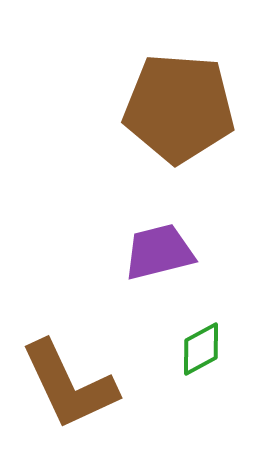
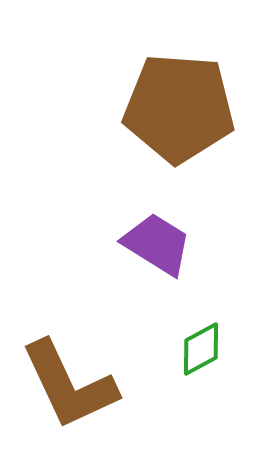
purple trapezoid: moved 2 px left, 8 px up; rotated 46 degrees clockwise
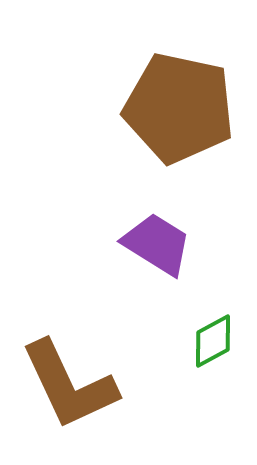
brown pentagon: rotated 8 degrees clockwise
green diamond: moved 12 px right, 8 px up
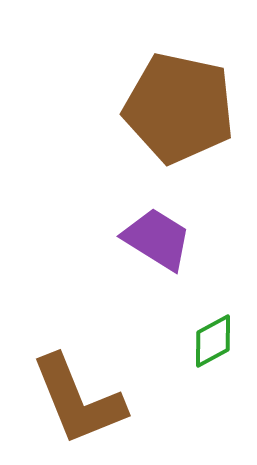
purple trapezoid: moved 5 px up
brown L-shape: moved 9 px right, 15 px down; rotated 3 degrees clockwise
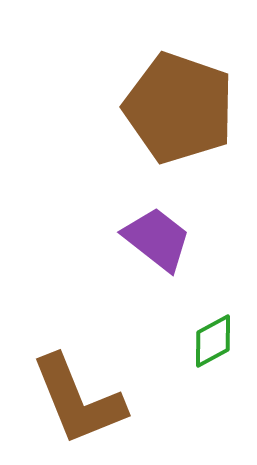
brown pentagon: rotated 7 degrees clockwise
purple trapezoid: rotated 6 degrees clockwise
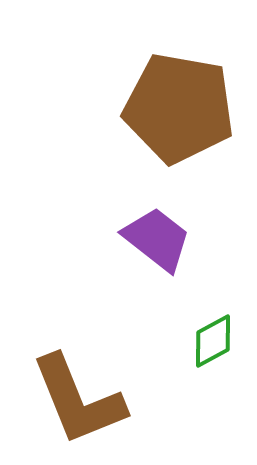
brown pentagon: rotated 9 degrees counterclockwise
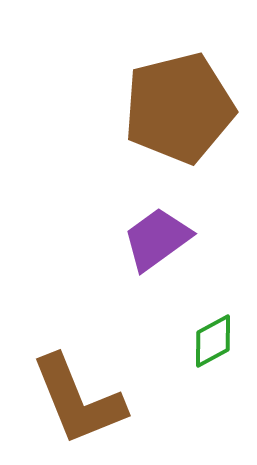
brown pentagon: rotated 24 degrees counterclockwise
purple trapezoid: rotated 74 degrees counterclockwise
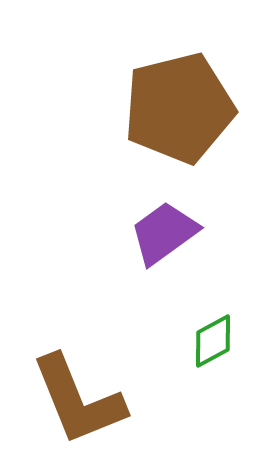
purple trapezoid: moved 7 px right, 6 px up
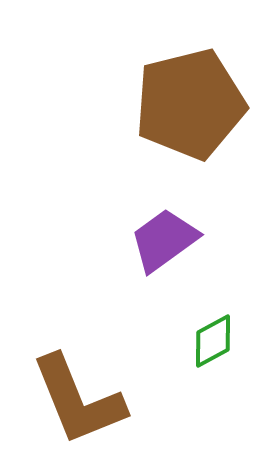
brown pentagon: moved 11 px right, 4 px up
purple trapezoid: moved 7 px down
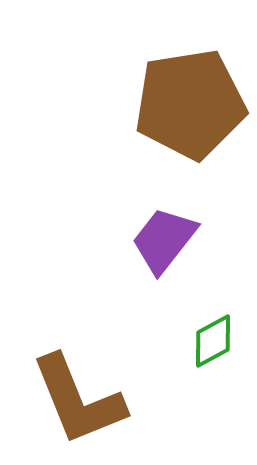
brown pentagon: rotated 5 degrees clockwise
purple trapezoid: rotated 16 degrees counterclockwise
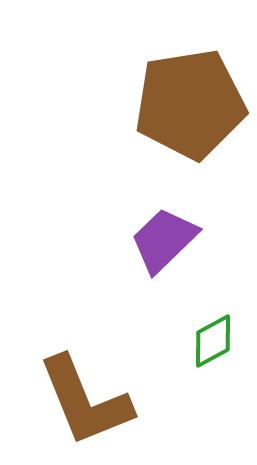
purple trapezoid: rotated 8 degrees clockwise
brown L-shape: moved 7 px right, 1 px down
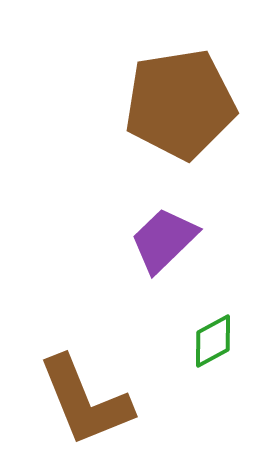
brown pentagon: moved 10 px left
